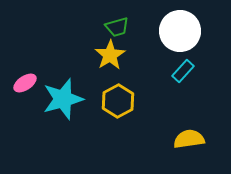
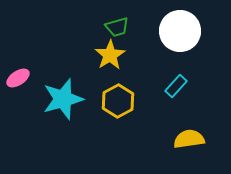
cyan rectangle: moved 7 px left, 15 px down
pink ellipse: moved 7 px left, 5 px up
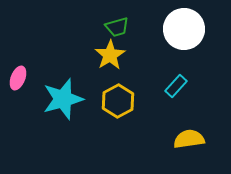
white circle: moved 4 px right, 2 px up
pink ellipse: rotated 35 degrees counterclockwise
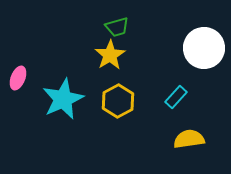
white circle: moved 20 px right, 19 px down
cyan rectangle: moved 11 px down
cyan star: rotated 9 degrees counterclockwise
